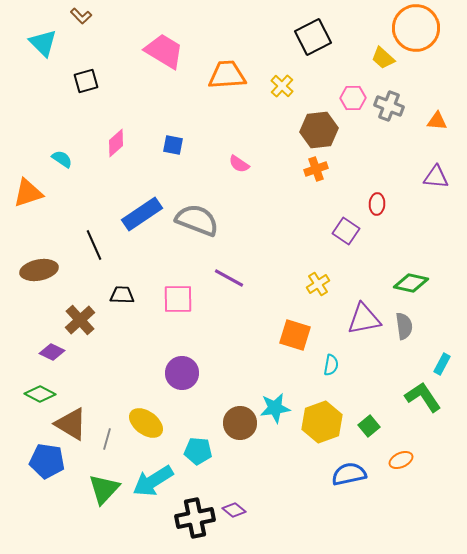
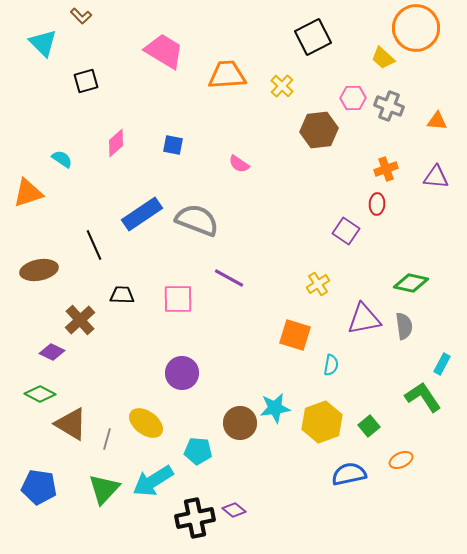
orange cross at (316, 169): moved 70 px right
blue pentagon at (47, 461): moved 8 px left, 26 px down
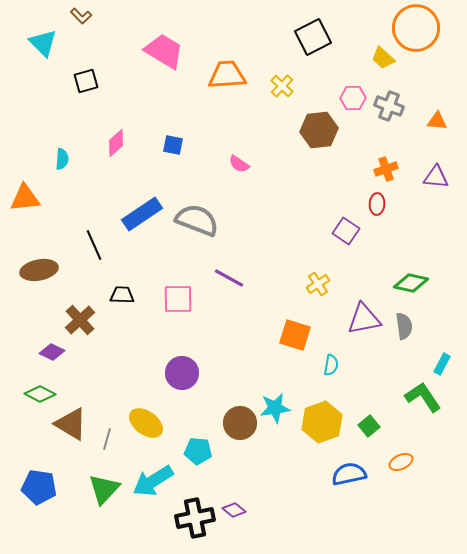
cyan semicircle at (62, 159): rotated 60 degrees clockwise
orange triangle at (28, 193): moved 3 px left, 5 px down; rotated 12 degrees clockwise
orange ellipse at (401, 460): moved 2 px down
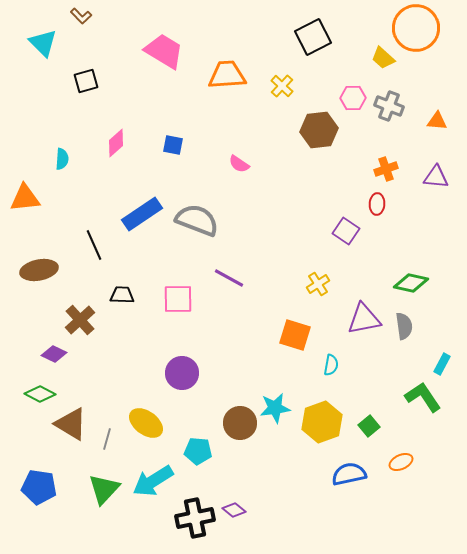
purple diamond at (52, 352): moved 2 px right, 2 px down
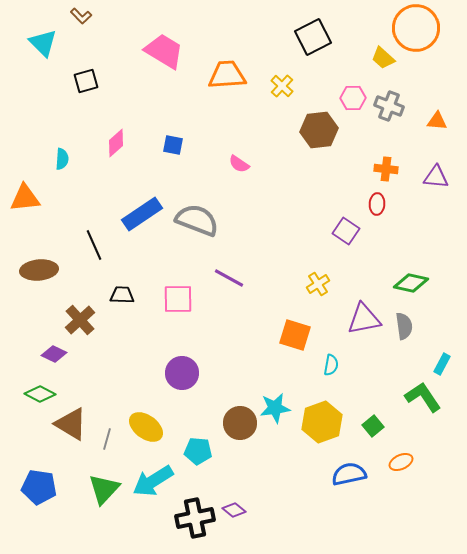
orange cross at (386, 169): rotated 25 degrees clockwise
brown ellipse at (39, 270): rotated 6 degrees clockwise
yellow ellipse at (146, 423): moved 4 px down
green square at (369, 426): moved 4 px right
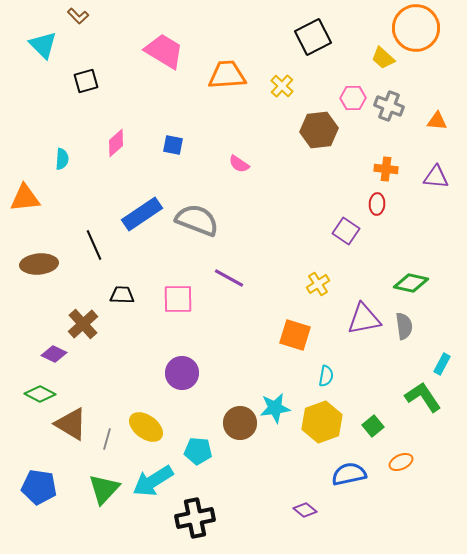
brown L-shape at (81, 16): moved 3 px left
cyan triangle at (43, 43): moved 2 px down
brown ellipse at (39, 270): moved 6 px up
brown cross at (80, 320): moved 3 px right, 4 px down
cyan semicircle at (331, 365): moved 5 px left, 11 px down
purple diamond at (234, 510): moved 71 px right
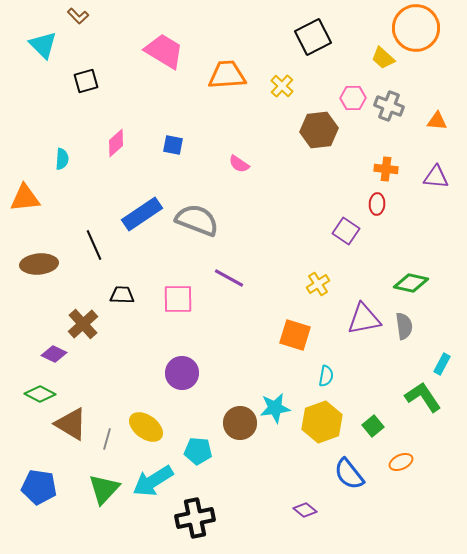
blue semicircle at (349, 474): rotated 116 degrees counterclockwise
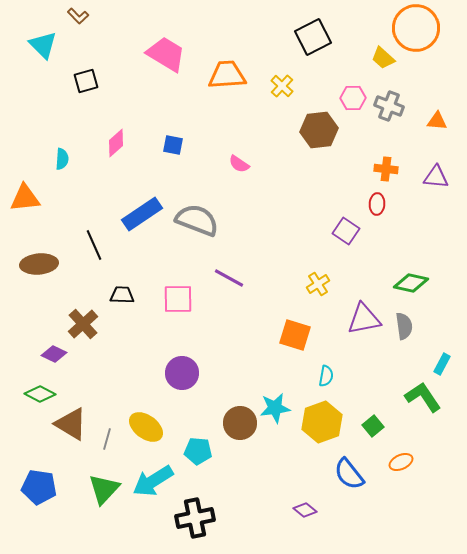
pink trapezoid at (164, 51): moved 2 px right, 3 px down
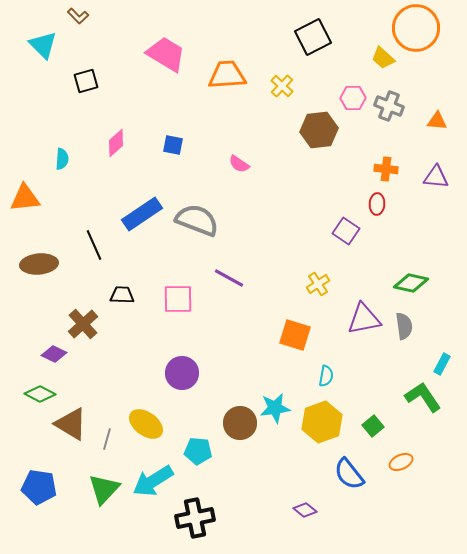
yellow ellipse at (146, 427): moved 3 px up
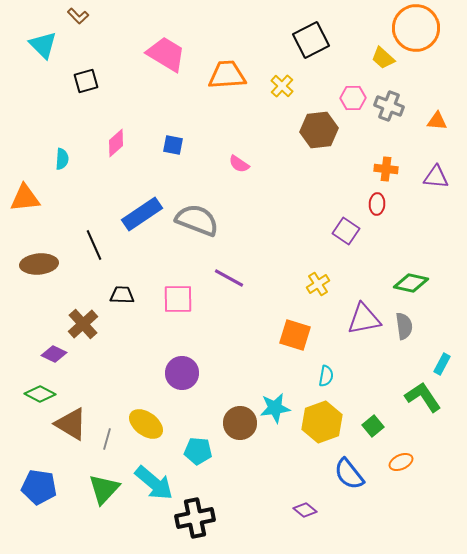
black square at (313, 37): moved 2 px left, 3 px down
cyan arrow at (153, 481): moved 1 px right, 2 px down; rotated 108 degrees counterclockwise
